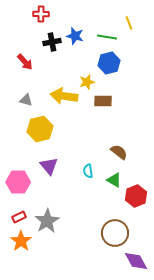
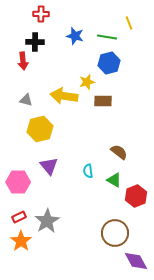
black cross: moved 17 px left; rotated 12 degrees clockwise
red arrow: moved 2 px left, 1 px up; rotated 36 degrees clockwise
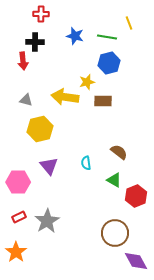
yellow arrow: moved 1 px right, 1 px down
cyan semicircle: moved 2 px left, 8 px up
orange star: moved 5 px left, 11 px down
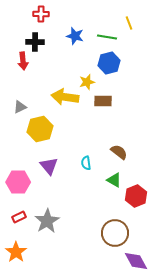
gray triangle: moved 6 px left, 7 px down; rotated 40 degrees counterclockwise
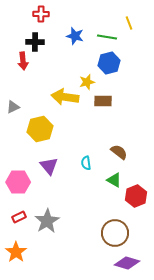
gray triangle: moved 7 px left
purple diamond: moved 9 px left, 2 px down; rotated 45 degrees counterclockwise
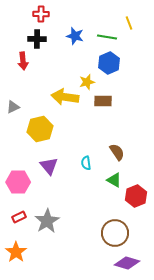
black cross: moved 2 px right, 3 px up
blue hexagon: rotated 10 degrees counterclockwise
brown semicircle: moved 2 px left; rotated 18 degrees clockwise
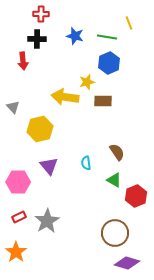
gray triangle: rotated 48 degrees counterclockwise
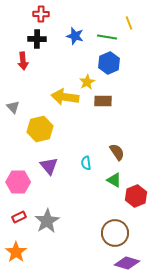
yellow star: rotated 14 degrees counterclockwise
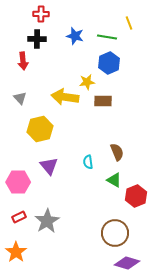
yellow star: rotated 21 degrees clockwise
gray triangle: moved 7 px right, 9 px up
brown semicircle: rotated 12 degrees clockwise
cyan semicircle: moved 2 px right, 1 px up
